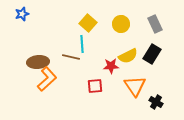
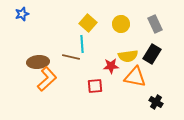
yellow semicircle: rotated 18 degrees clockwise
orange triangle: moved 9 px up; rotated 45 degrees counterclockwise
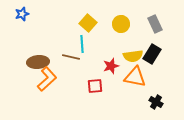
yellow semicircle: moved 5 px right
red star: rotated 14 degrees counterclockwise
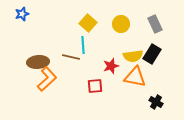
cyan line: moved 1 px right, 1 px down
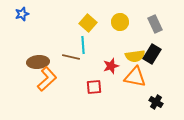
yellow circle: moved 1 px left, 2 px up
yellow semicircle: moved 2 px right
red square: moved 1 px left, 1 px down
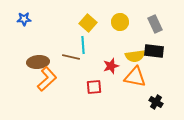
blue star: moved 2 px right, 5 px down; rotated 16 degrees clockwise
black rectangle: moved 2 px right, 3 px up; rotated 66 degrees clockwise
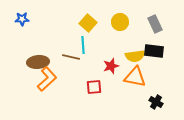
blue star: moved 2 px left
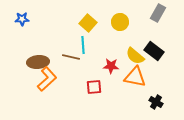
gray rectangle: moved 3 px right, 11 px up; rotated 54 degrees clockwise
black rectangle: rotated 30 degrees clockwise
yellow semicircle: rotated 48 degrees clockwise
red star: rotated 21 degrees clockwise
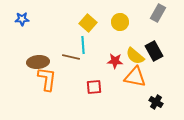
black rectangle: rotated 24 degrees clockwise
red star: moved 4 px right, 5 px up
orange L-shape: rotated 40 degrees counterclockwise
